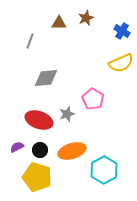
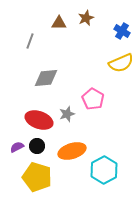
black circle: moved 3 px left, 4 px up
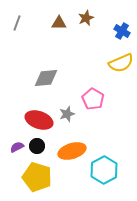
gray line: moved 13 px left, 18 px up
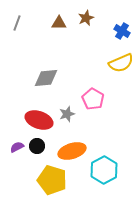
yellow pentagon: moved 15 px right, 3 px down
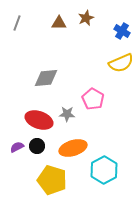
gray star: rotated 21 degrees clockwise
orange ellipse: moved 1 px right, 3 px up
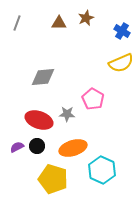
gray diamond: moved 3 px left, 1 px up
cyan hexagon: moved 2 px left; rotated 8 degrees counterclockwise
yellow pentagon: moved 1 px right, 1 px up
